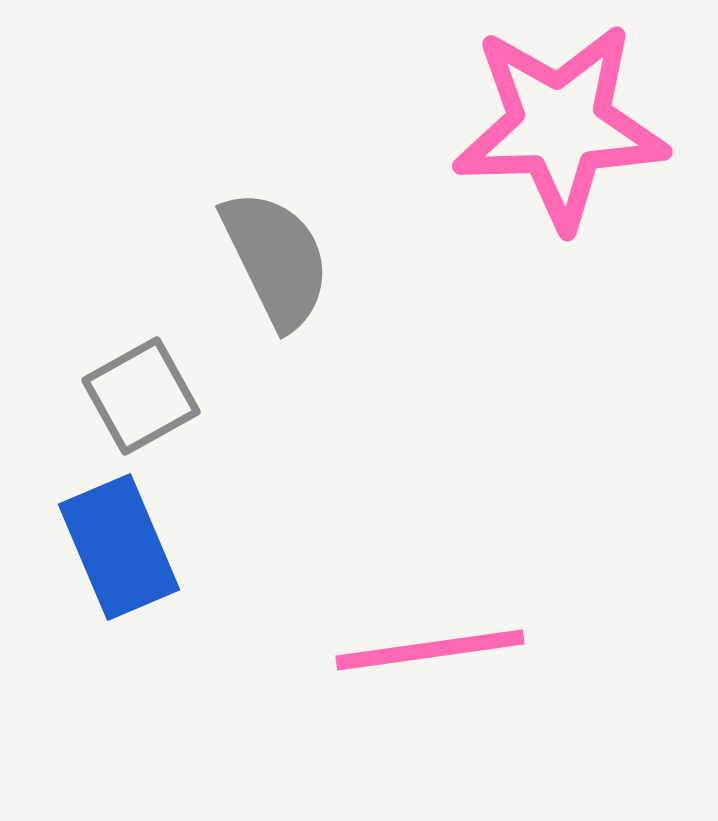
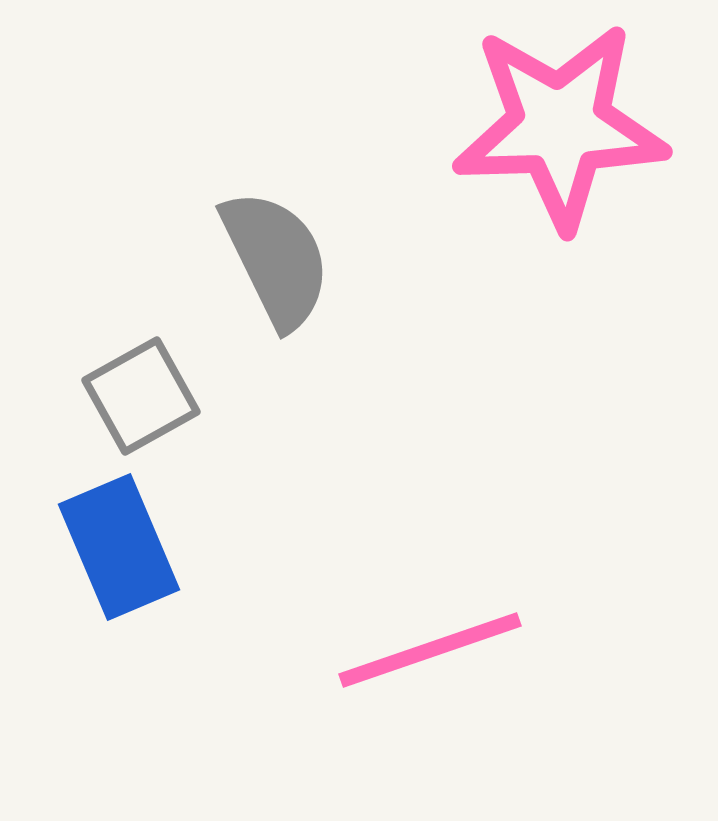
pink line: rotated 11 degrees counterclockwise
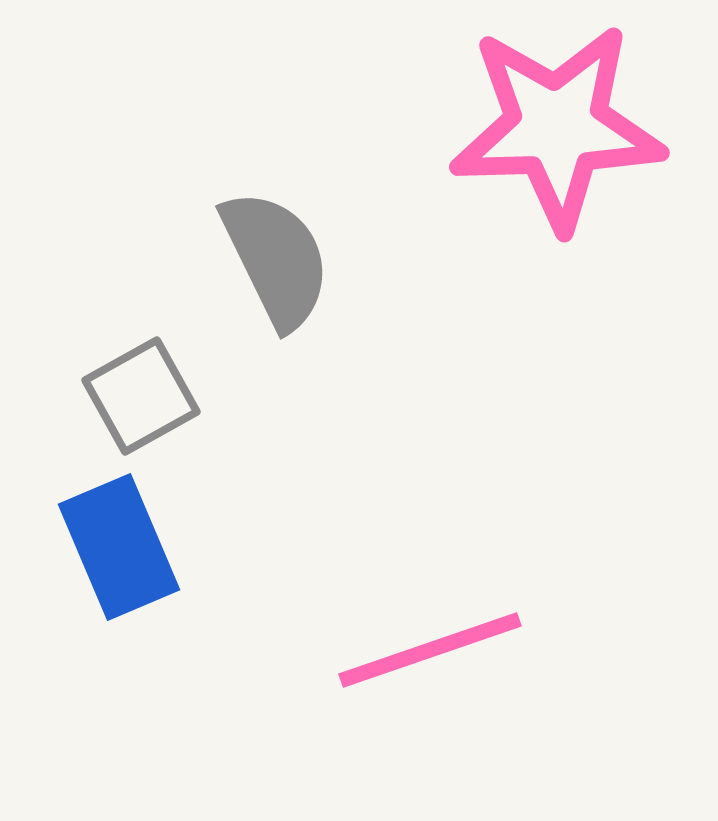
pink star: moved 3 px left, 1 px down
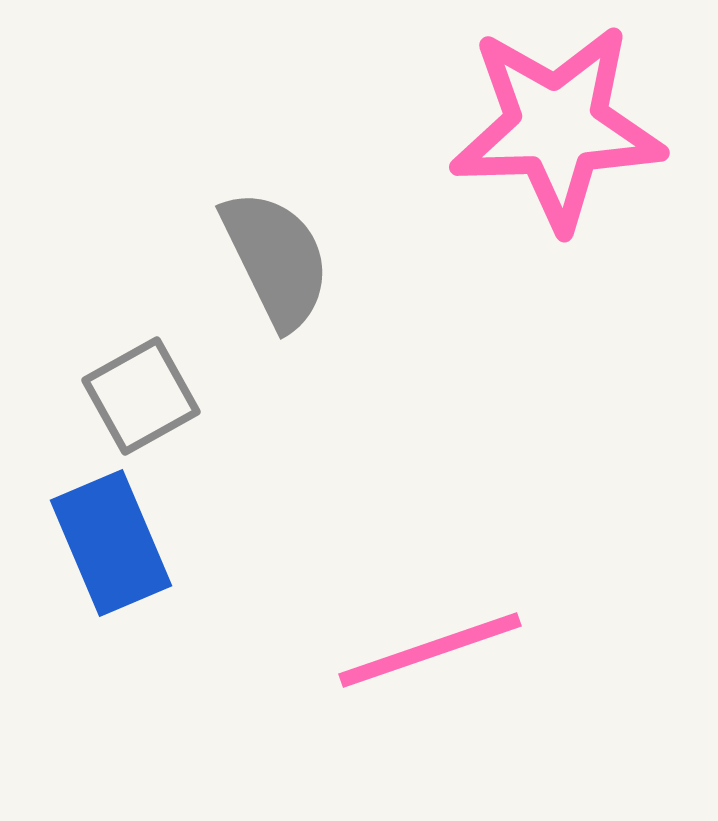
blue rectangle: moved 8 px left, 4 px up
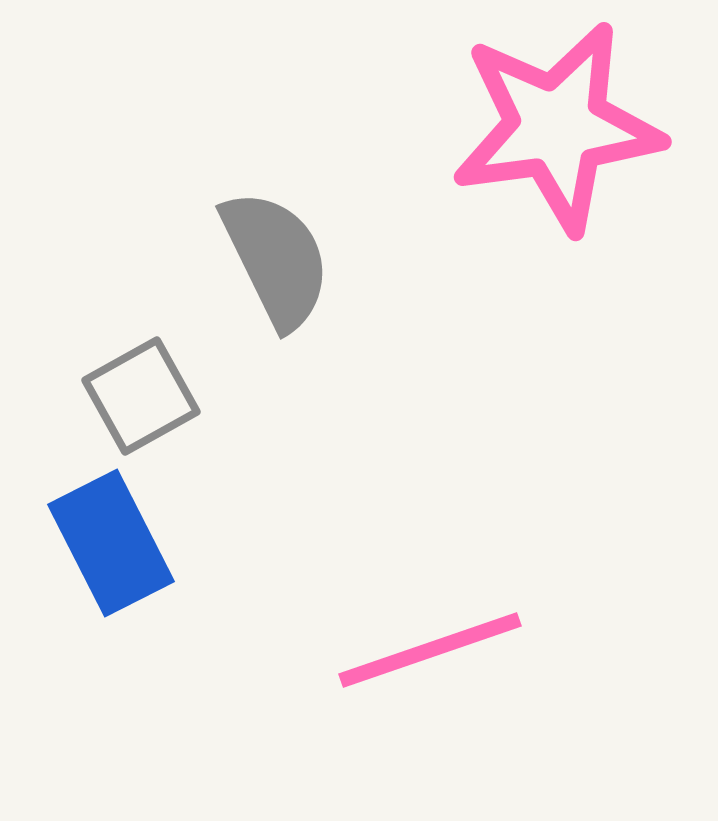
pink star: rotated 6 degrees counterclockwise
blue rectangle: rotated 4 degrees counterclockwise
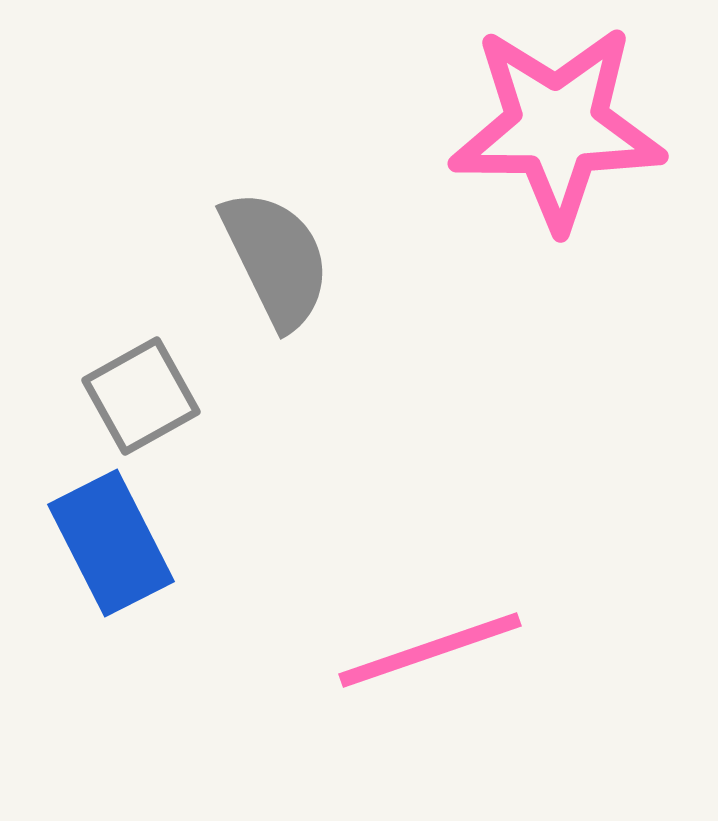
pink star: rotated 8 degrees clockwise
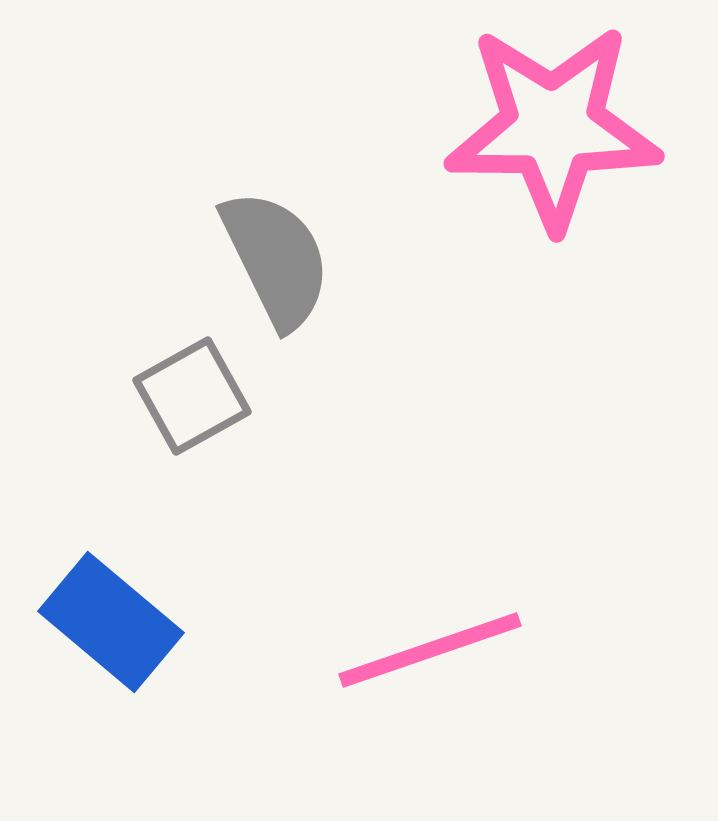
pink star: moved 4 px left
gray square: moved 51 px right
blue rectangle: moved 79 px down; rotated 23 degrees counterclockwise
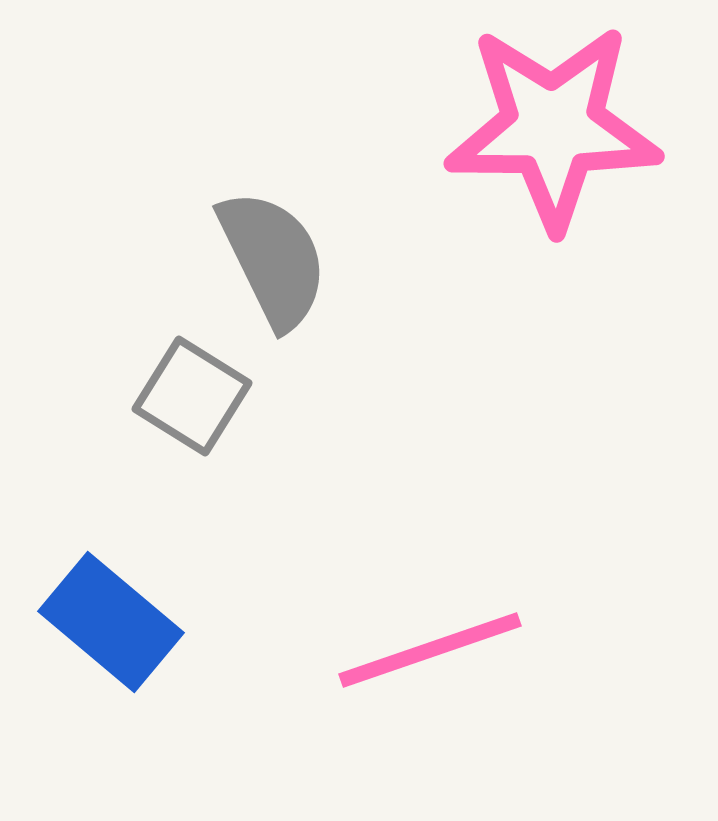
gray semicircle: moved 3 px left
gray square: rotated 29 degrees counterclockwise
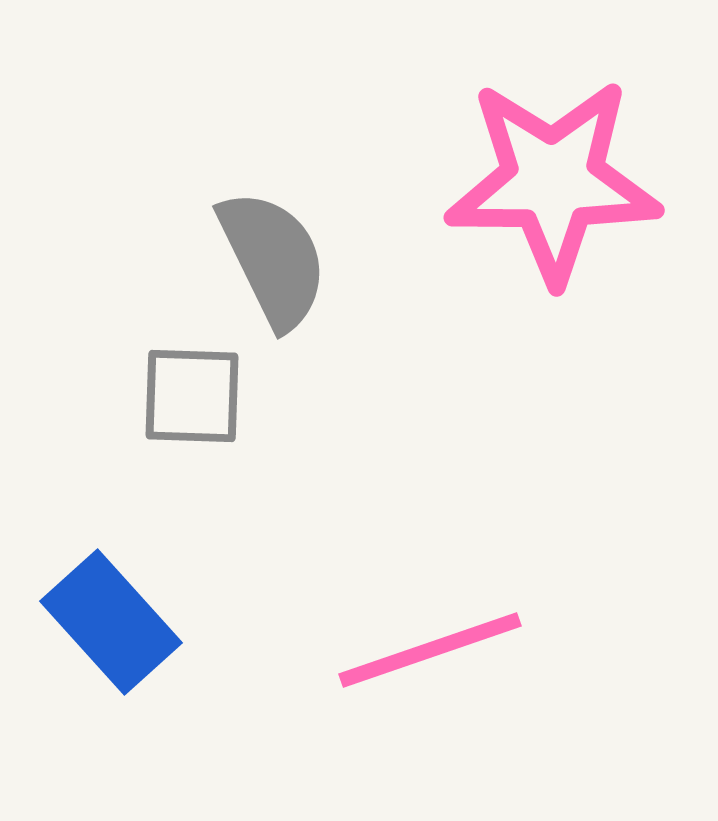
pink star: moved 54 px down
gray square: rotated 30 degrees counterclockwise
blue rectangle: rotated 8 degrees clockwise
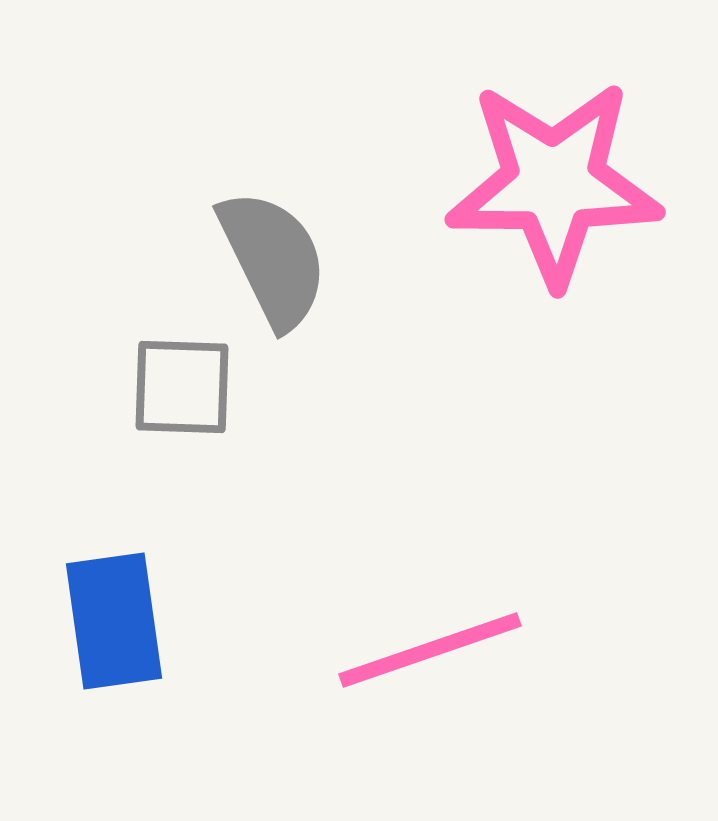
pink star: moved 1 px right, 2 px down
gray square: moved 10 px left, 9 px up
blue rectangle: moved 3 px right, 1 px up; rotated 34 degrees clockwise
